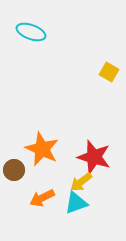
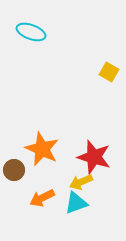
yellow arrow: rotated 15 degrees clockwise
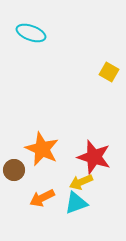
cyan ellipse: moved 1 px down
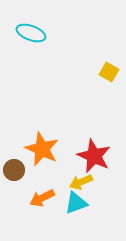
red star: moved 1 px up; rotated 8 degrees clockwise
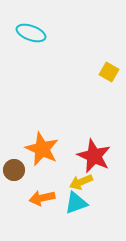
orange arrow: rotated 15 degrees clockwise
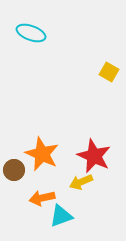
orange star: moved 5 px down
cyan triangle: moved 15 px left, 13 px down
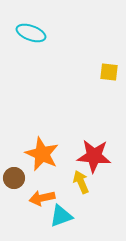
yellow square: rotated 24 degrees counterclockwise
red star: rotated 20 degrees counterclockwise
brown circle: moved 8 px down
yellow arrow: rotated 90 degrees clockwise
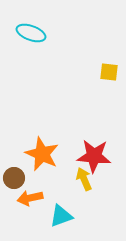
yellow arrow: moved 3 px right, 3 px up
orange arrow: moved 12 px left
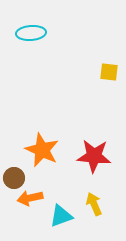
cyan ellipse: rotated 24 degrees counterclockwise
orange star: moved 4 px up
yellow arrow: moved 10 px right, 25 px down
